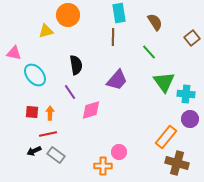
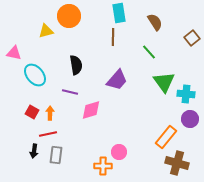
orange circle: moved 1 px right, 1 px down
purple line: rotated 42 degrees counterclockwise
red square: rotated 24 degrees clockwise
black arrow: rotated 56 degrees counterclockwise
gray rectangle: rotated 60 degrees clockwise
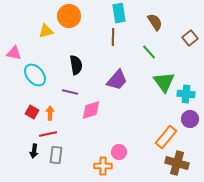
brown square: moved 2 px left
